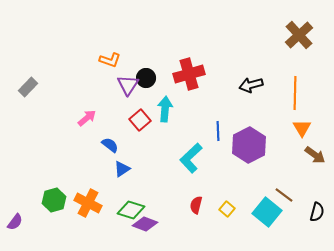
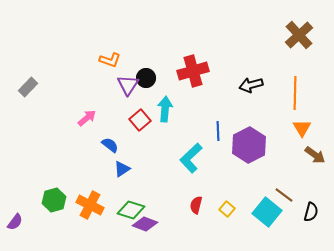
red cross: moved 4 px right, 3 px up
orange cross: moved 2 px right, 2 px down
black semicircle: moved 6 px left
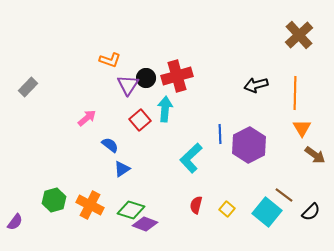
red cross: moved 16 px left, 5 px down
black arrow: moved 5 px right
blue line: moved 2 px right, 3 px down
black semicircle: rotated 30 degrees clockwise
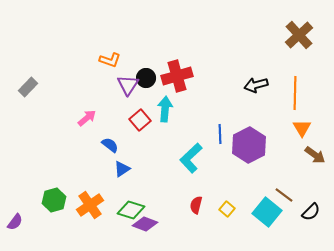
orange cross: rotated 28 degrees clockwise
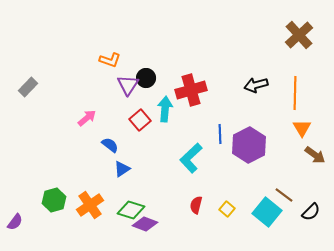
red cross: moved 14 px right, 14 px down
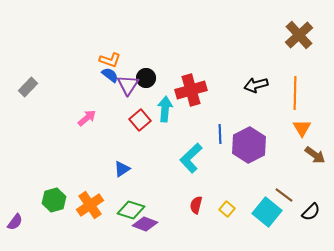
blue semicircle: moved 70 px up
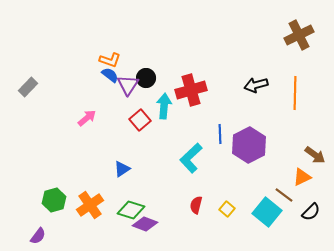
brown cross: rotated 16 degrees clockwise
cyan arrow: moved 1 px left, 3 px up
orange triangle: moved 49 px down; rotated 36 degrees clockwise
purple semicircle: moved 23 px right, 14 px down
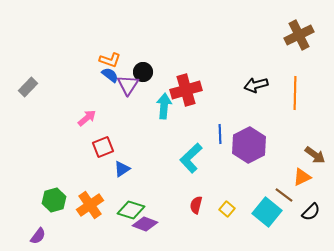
black circle: moved 3 px left, 6 px up
red cross: moved 5 px left
red square: moved 37 px left, 27 px down; rotated 20 degrees clockwise
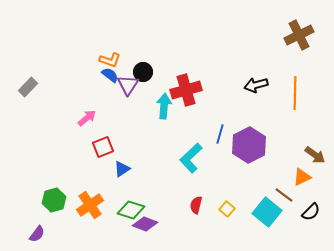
blue line: rotated 18 degrees clockwise
purple semicircle: moved 1 px left, 2 px up
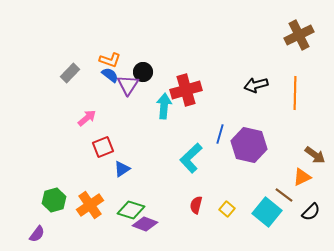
gray rectangle: moved 42 px right, 14 px up
purple hexagon: rotated 20 degrees counterclockwise
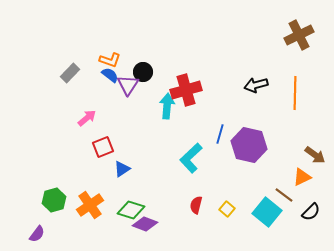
cyan arrow: moved 3 px right
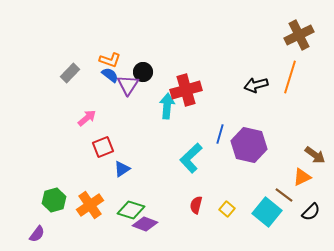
orange line: moved 5 px left, 16 px up; rotated 16 degrees clockwise
